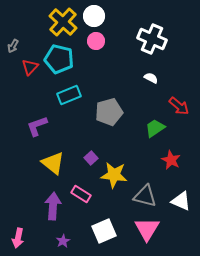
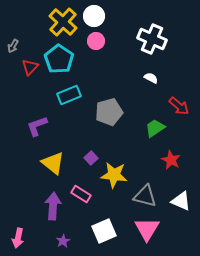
cyan pentagon: rotated 20 degrees clockwise
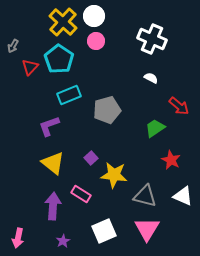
gray pentagon: moved 2 px left, 2 px up
purple L-shape: moved 12 px right
white triangle: moved 2 px right, 5 px up
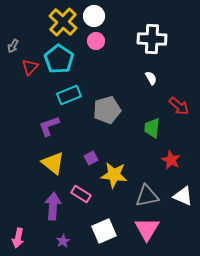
white cross: rotated 20 degrees counterclockwise
white semicircle: rotated 32 degrees clockwise
green trapezoid: moved 3 px left; rotated 50 degrees counterclockwise
purple square: rotated 16 degrees clockwise
gray triangle: moved 2 px right; rotated 25 degrees counterclockwise
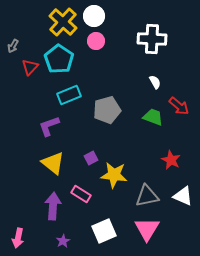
white semicircle: moved 4 px right, 4 px down
green trapezoid: moved 1 px right, 11 px up; rotated 105 degrees clockwise
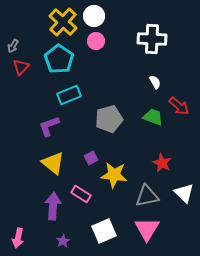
red triangle: moved 9 px left
gray pentagon: moved 2 px right, 9 px down
red star: moved 9 px left, 3 px down
white triangle: moved 1 px right, 3 px up; rotated 20 degrees clockwise
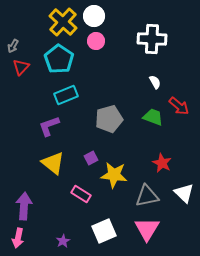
cyan rectangle: moved 3 px left
purple arrow: moved 29 px left
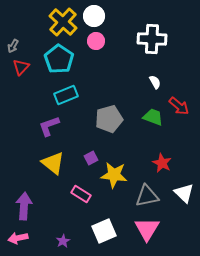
pink arrow: rotated 66 degrees clockwise
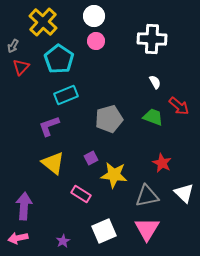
yellow cross: moved 20 px left
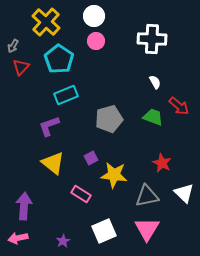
yellow cross: moved 3 px right
